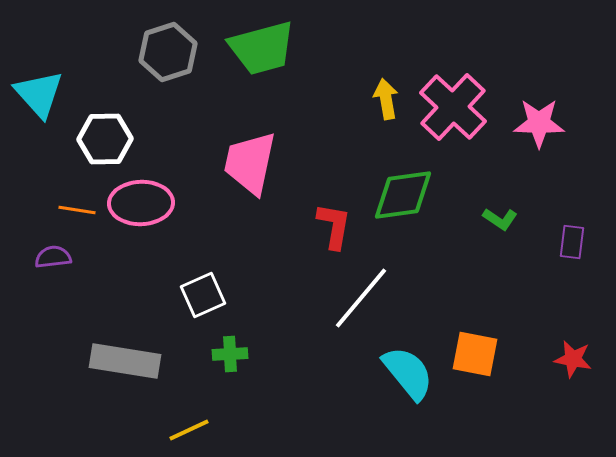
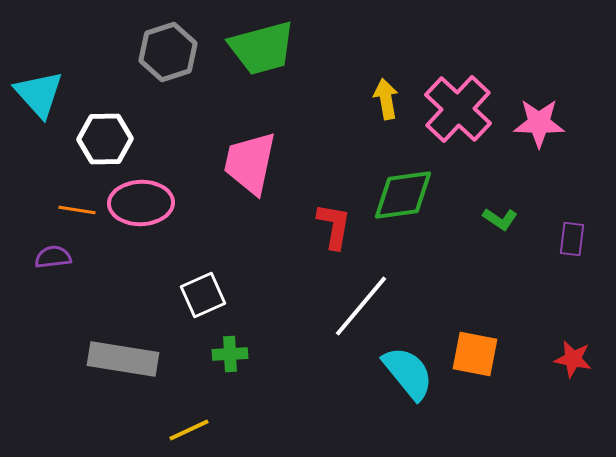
pink cross: moved 5 px right, 2 px down
purple rectangle: moved 3 px up
white line: moved 8 px down
gray rectangle: moved 2 px left, 2 px up
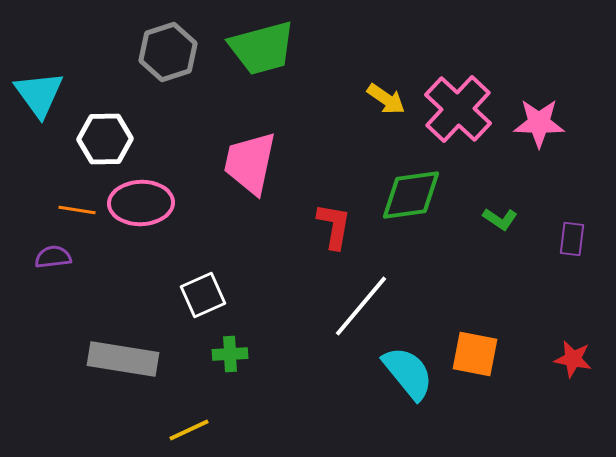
cyan triangle: rotated 6 degrees clockwise
yellow arrow: rotated 135 degrees clockwise
green diamond: moved 8 px right
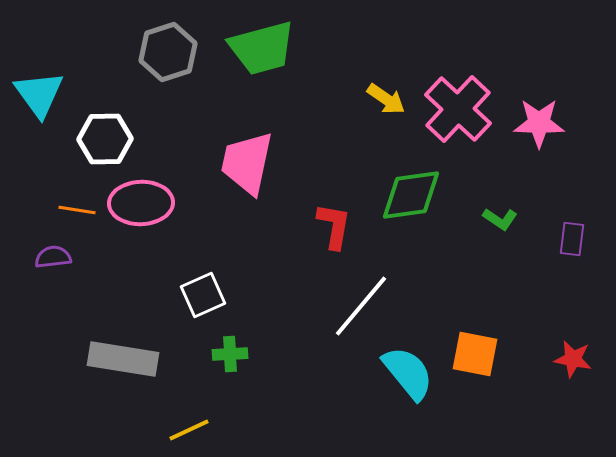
pink trapezoid: moved 3 px left
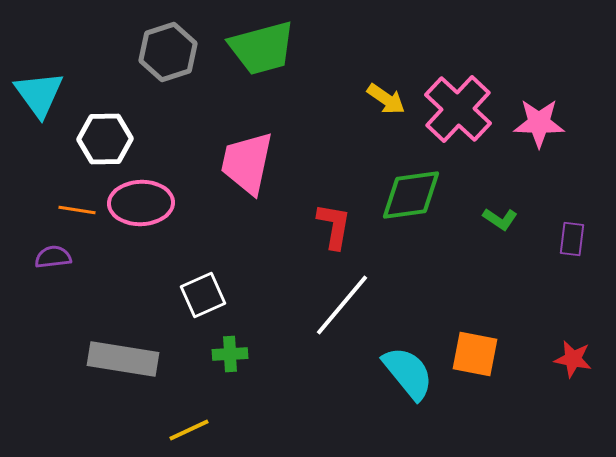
white line: moved 19 px left, 1 px up
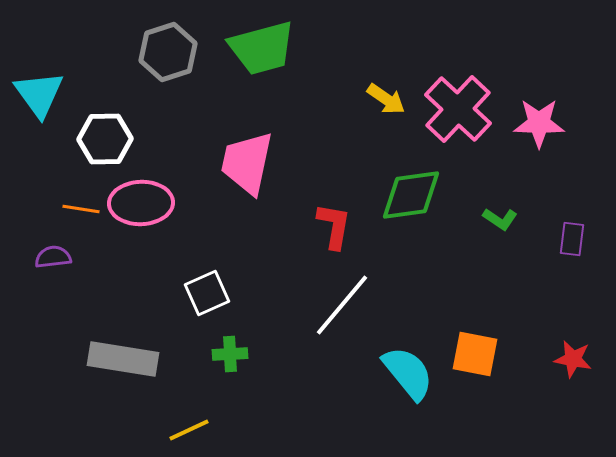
orange line: moved 4 px right, 1 px up
white square: moved 4 px right, 2 px up
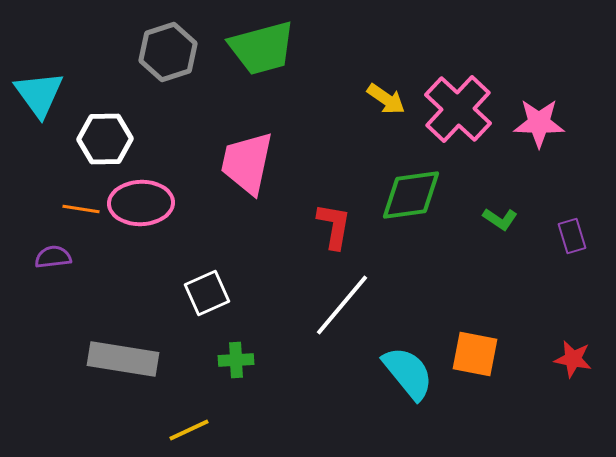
purple rectangle: moved 3 px up; rotated 24 degrees counterclockwise
green cross: moved 6 px right, 6 px down
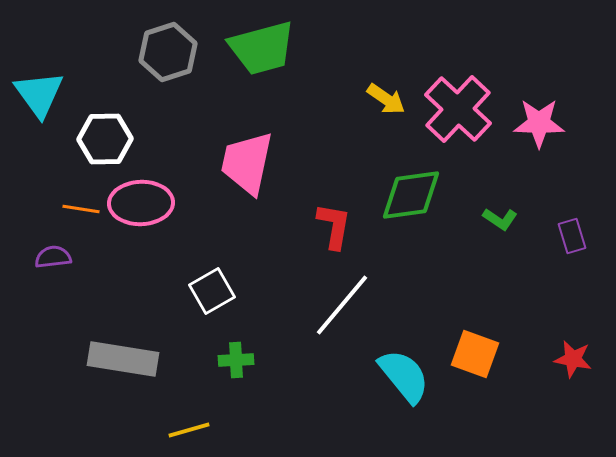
white square: moved 5 px right, 2 px up; rotated 6 degrees counterclockwise
orange square: rotated 9 degrees clockwise
cyan semicircle: moved 4 px left, 3 px down
yellow line: rotated 9 degrees clockwise
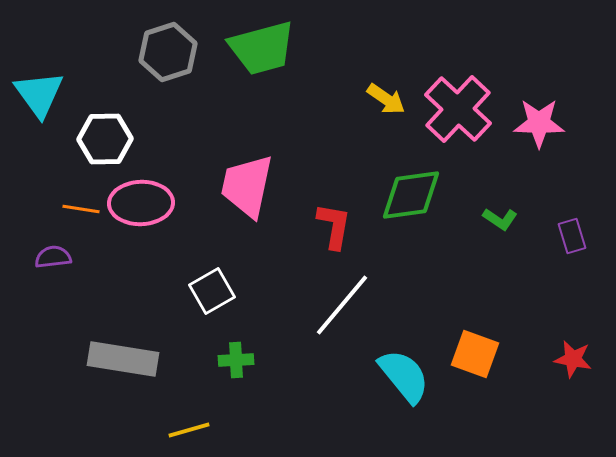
pink trapezoid: moved 23 px down
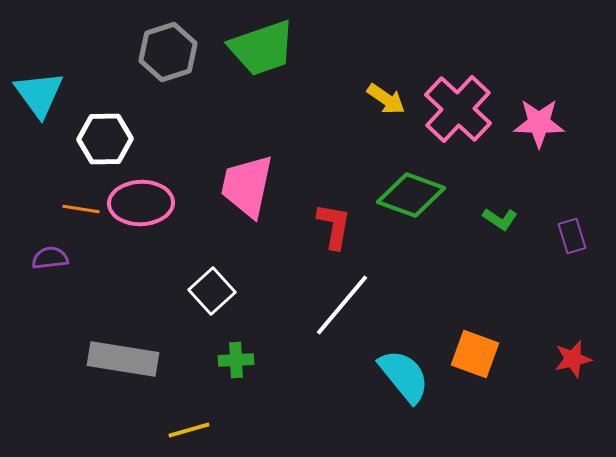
green trapezoid: rotated 4 degrees counterclockwise
green diamond: rotated 28 degrees clockwise
purple semicircle: moved 3 px left, 1 px down
white square: rotated 12 degrees counterclockwise
red star: rotated 24 degrees counterclockwise
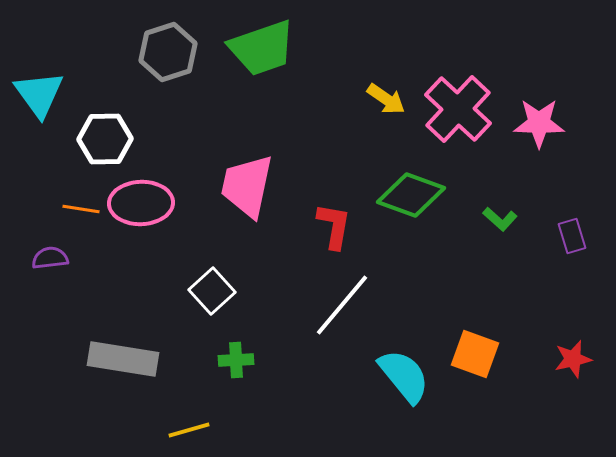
green L-shape: rotated 8 degrees clockwise
